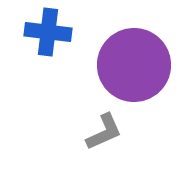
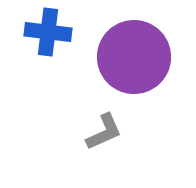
purple circle: moved 8 px up
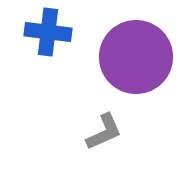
purple circle: moved 2 px right
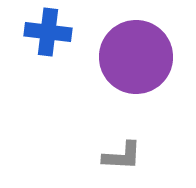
gray L-shape: moved 18 px right, 24 px down; rotated 27 degrees clockwise
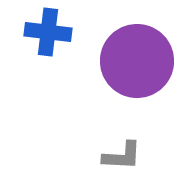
purple circle: moved 1 px right, 4 px down
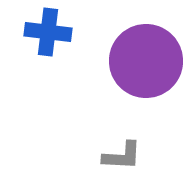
purple circle: moved 9 px right
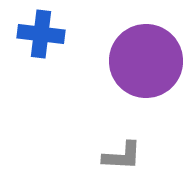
blue cross: moved 7 px left, 2 px down
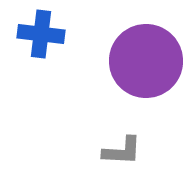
gray L-shape: moved 5 px up
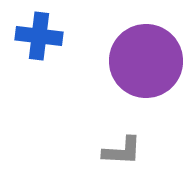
blue cross: moved 2 px left, 2 px down
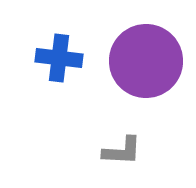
blue cross: moved 20 px right, 22 px down
